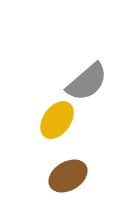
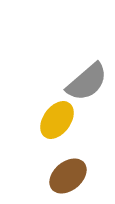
brown ellipse: rotated 9 degrees counterclockwise
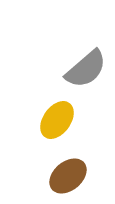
gray semicircle: moved 1 px left, 13 px up
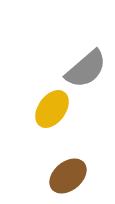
yellow ellipse: moved 5 px left, 11 px up
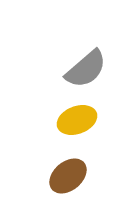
yellow ellipse: moved 25 px right, 11 px down; rotated 33 degrees clockwise
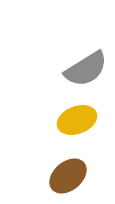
gray semicircle: rotated 9 degrees clockwise
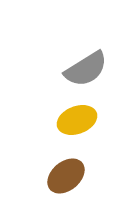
brown ellipse: moved 2 px left
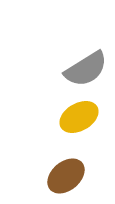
yellow ellipse: moved 2 px right, 3 px up; rotated 9 degrees counterclockwise
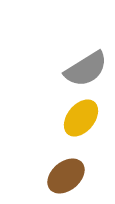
yellow ellipse: moved 2 px right, 1 px down; rotated 21 degrees counterclockwise
